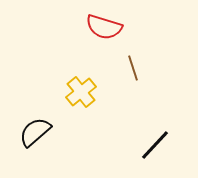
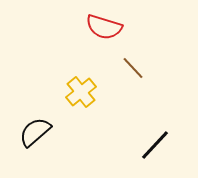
brown line: rotated 25 degrees counterclockwise
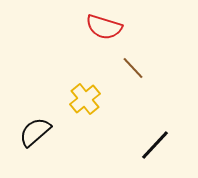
yellow cross: moved 4 px right, 7 px down
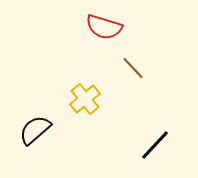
black semicircle: moved 2 px up
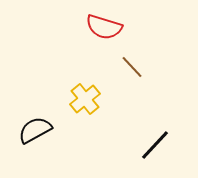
brown line: moved 1 px left, 1 px up
black semicircle: rotated 12 degrees clockwise
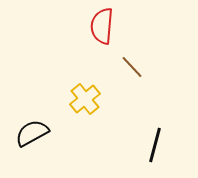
red semicircle: moved 2 px left, 1 px up; rotated 78 degrees clockwise
black semicircle: moved 3 px left, 3 px down
black line: rotated 28 degrees counterclockwise
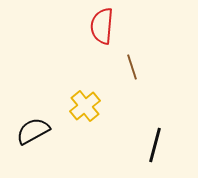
brown line: rotated 25 degrees clockwise
yellow cross: moved 7 px down
black semicircle: moved 1 px right, 2 px up
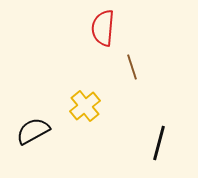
red semicircle: moved 1 px right, 2 px down
black line: moved 4 px right, 2 px up
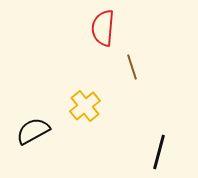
black line: moved 9 px down
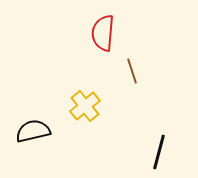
red semicircle: moved 5 px down
brown line: moved 4 px down
black semicircle: rotated 16 degrees clockwise
